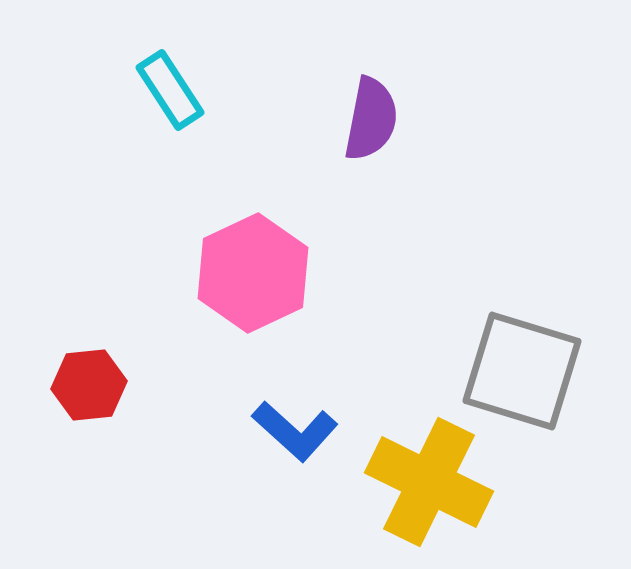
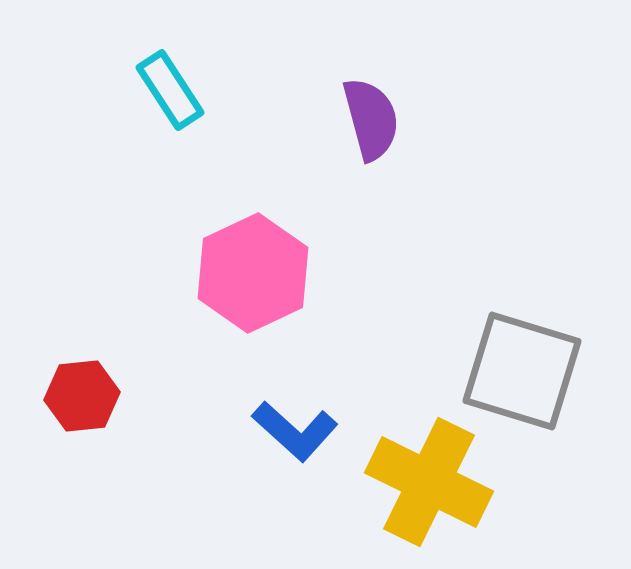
purple semicircle: rotated 26 degrees counterclockwise
red hexagon: moved 7 px left, 11 px down
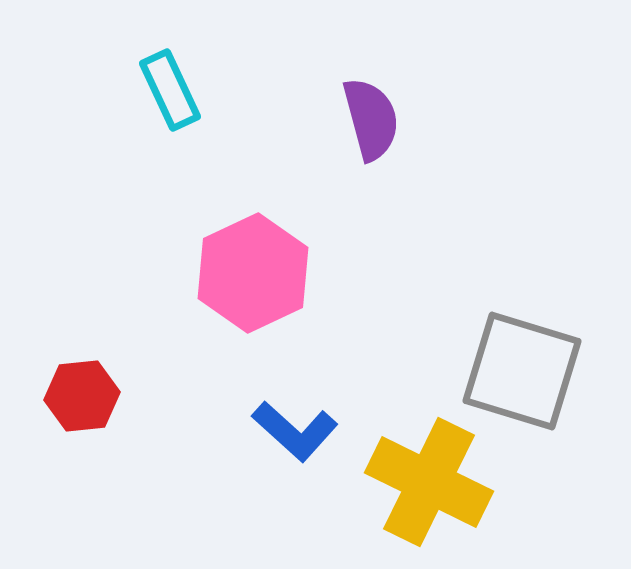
cyan rectangle: rotated 8 degrees clockwise
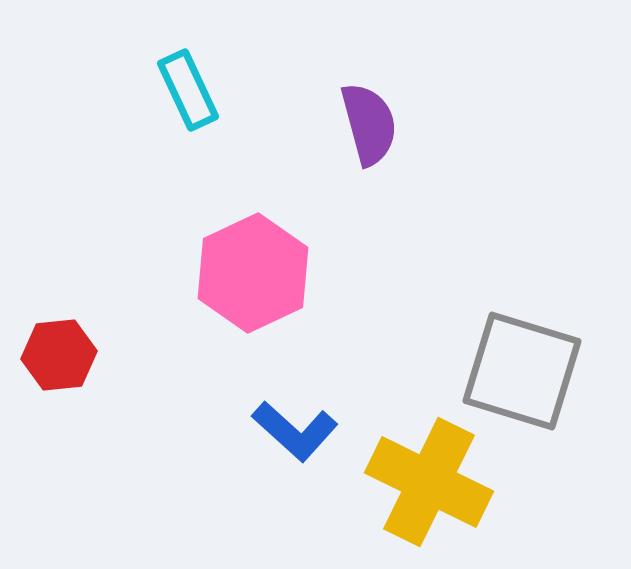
cyan rectangle: moved 18 px right
purple semicircle: moved 2 px left, 5 px down
red hexagon: moved 23 px left, 41 px up
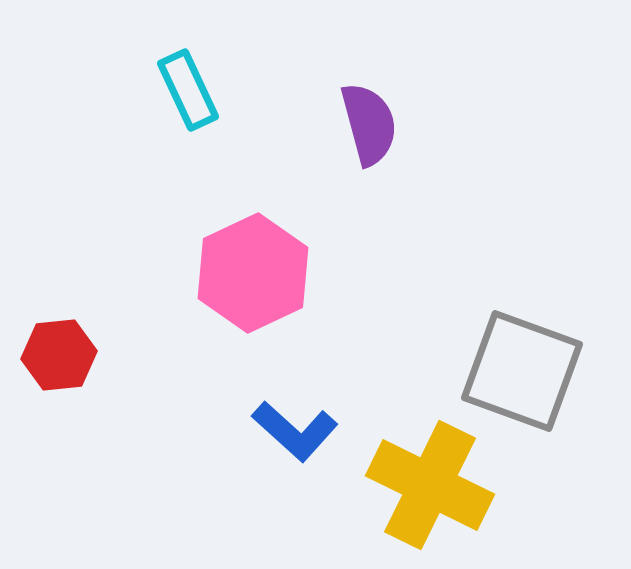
gray square: rotated 3 degrees clockwise
yellow cross: moved 1 px right, 3 px down
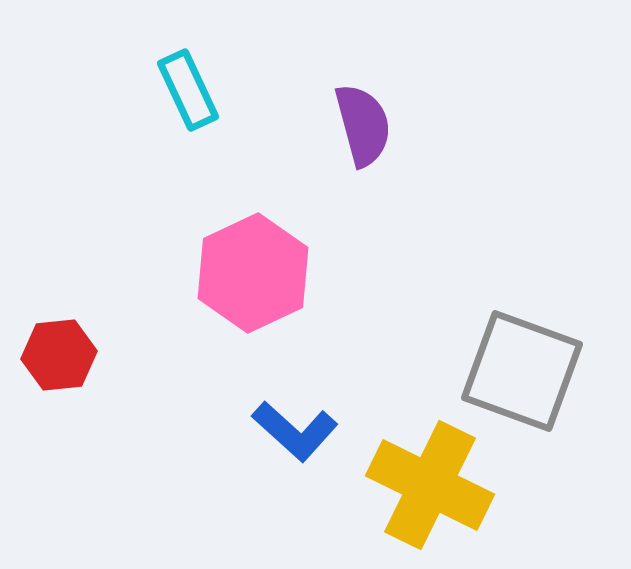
purple semicircle: moved 6 px left, 1 px down
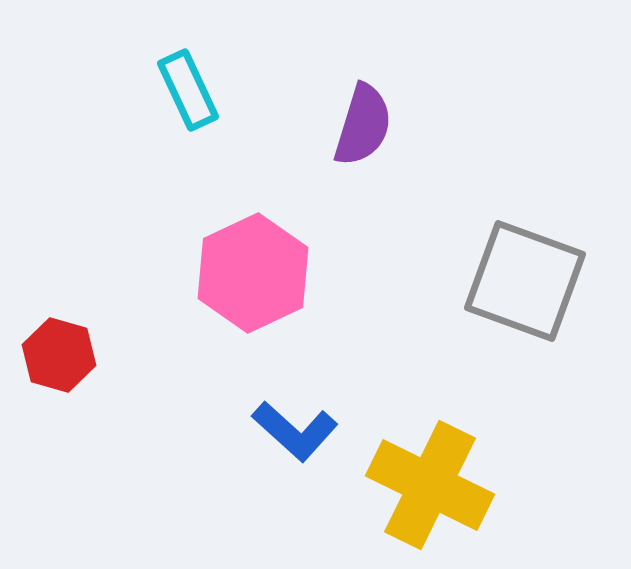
purple semicircle: rotated 32 degrees clockwise
red hexagon: rotated 22 degrees clockwise
gray square: moved 3 px right, 90 px up
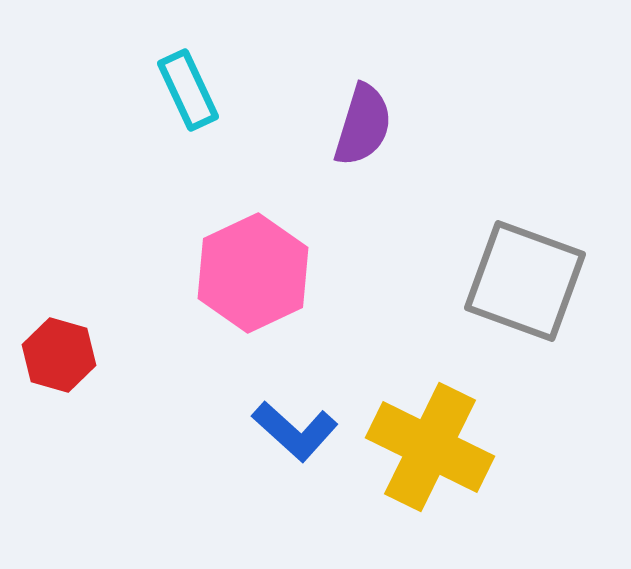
yellow cross: moved 38 px up
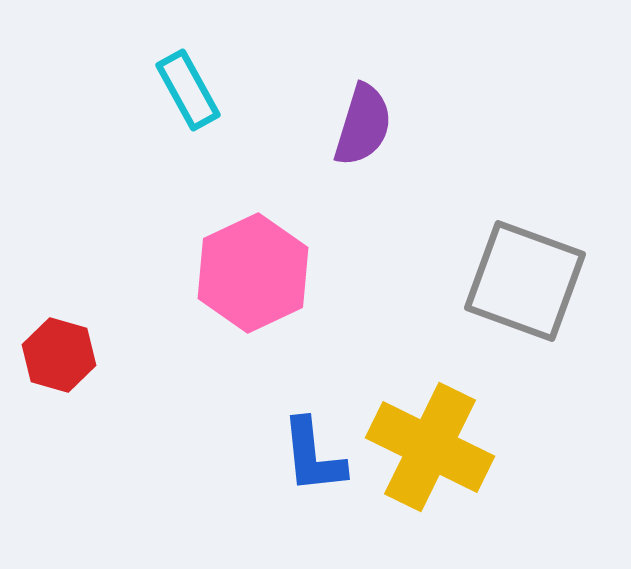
cyan rectangle: rotated 4 degrees counterclockwise
blue L-shape: moved 18 px right, 25 px down; rotated 42 degrees clockwise
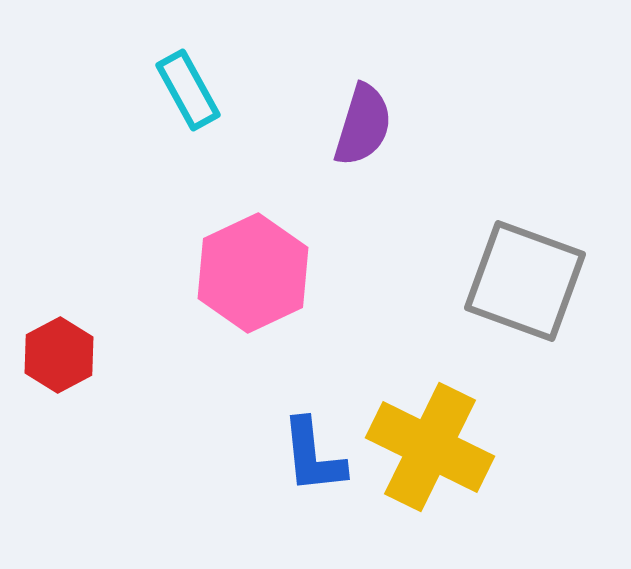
red hexagon: rotated 16 degrees clockwise
